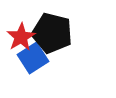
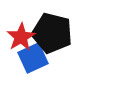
blue square: rotated 8 degrees clockwise
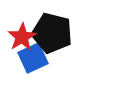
red star: moved 1 px right
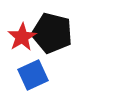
blue square: moved 17 px down
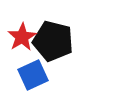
black pentagon: moved 1 px right, 8 px down
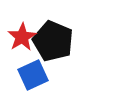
black pentagon: rotated 9 degrees clockwise
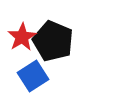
blue square: moved 1 px down; rotated 8 degrees counterclockwise
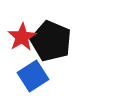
black pentagon: moved 2 px left
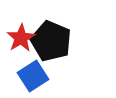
red star: moved 1 px left, 1 px down
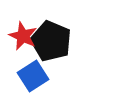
red star: moved 2 px right, 2 px up; rotated 16 degrees counterclockwise
